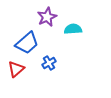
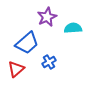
cyan semicircle: moved 1 px up
blue cross: moved 1 px up
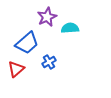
cyan semicircle: moved 3 px left
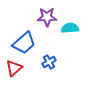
purple star: rotated 24 degrees clockwise
blue trapezoid: moved 3 px left
red triangle: moved 2 px left, 1 px up
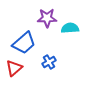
purple star: moved 1 px down
